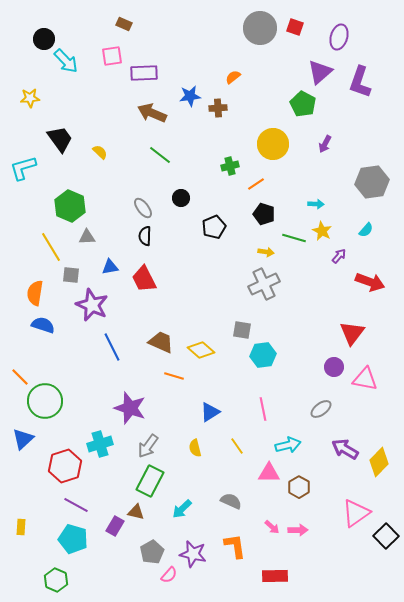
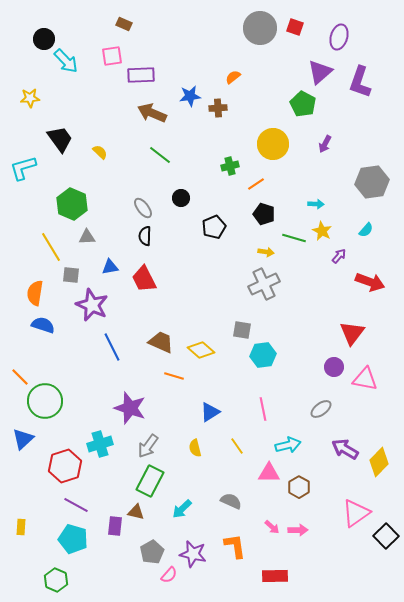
purple rectangle at (144, 73): moved 3 px left, 2 px down
green hexagon at (70, 206): moved 2 px right, 2 px up
purple rectangle at (115, 526): rotated 24 degrees counterclockwise
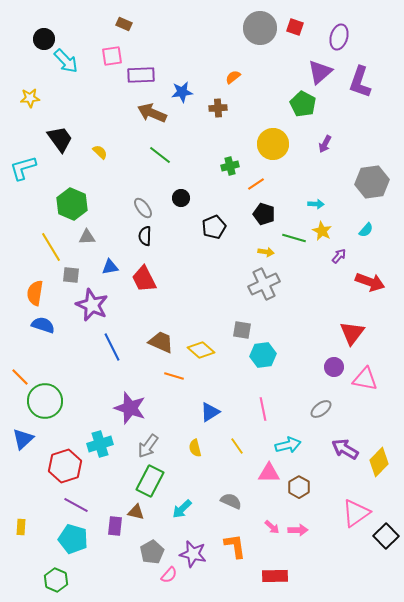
blue star at (190, 96): moved 8 px left, 4 px up
